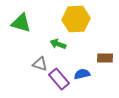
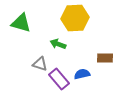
yellow hexagon: moved 1 px left, 1 px up
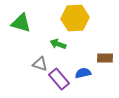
blue semicircle: moved 1 px right, 1 px up
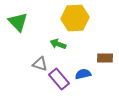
green triangle: moved 3 px left, 1 px up; rotated 30 degrees clockwise
blue semicircle: moved 1 px down
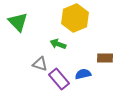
yellow hexagon: rotated 20 degrees counterclockwise
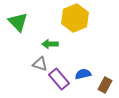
green arrow: moved 8 px left; rotated 21 degrees counterclockwise
brown rectangle: moved 27 px down; rotated 63 degrees counterclockwise
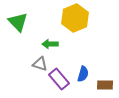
blue semicircle: rotated 119 degrees clockwise
brown rectangle: rotated 63 degrees clockwise
